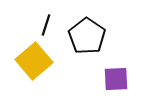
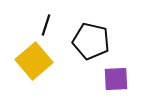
black pentagon: moved 4 px right, 5 px down; rotated 21 degrees counterclockwise
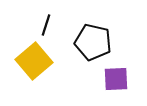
black pentagon: moved 2 px right, 1 px down
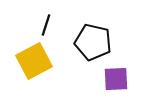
yellow square: rotated 12 degrees clockwise
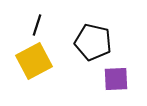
black line: moved 9 px left
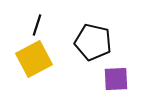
yellow square: moved 2 px up
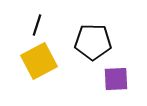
black pentagon: rotated 12 degrees counterclockwise
yellow square: moved 5 px right, 2 px down
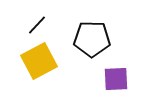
black line: rotated 25 degrees clockwise
black pentagon: moved 1 px left, 3 px up
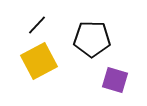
purple square: moved 1 px left, 1 px down; rotated 20 degrees clockwise
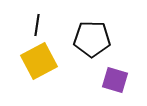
black line: rotated 35 degrees counterclockwise
